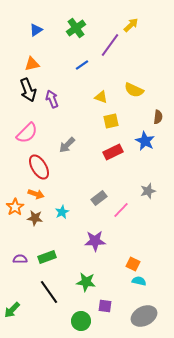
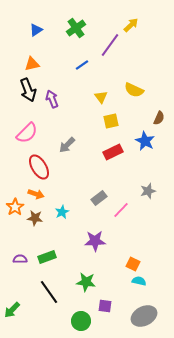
yellow triangle: rotated 32 degrees clockwise
brown semicircle: moved 1 px right, 1 px down; rotated 16 degrees clockwise
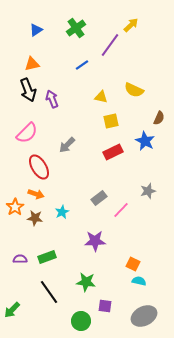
yellow triangle: rotated 40 degrees counterclockwise
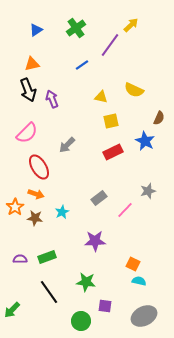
pink line: moved 4 px right
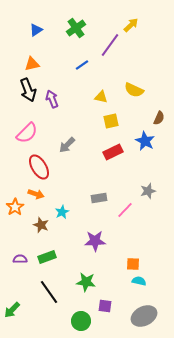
gray rectangle: rotated 28 degrees clockwise
brown star: moved 6 px right, 7 px down; rotated 14 degrees clockwise
orange square: rotated 24 degrees counterclockwise
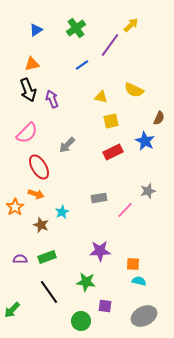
purple star: moved 5 px right, 10 px down
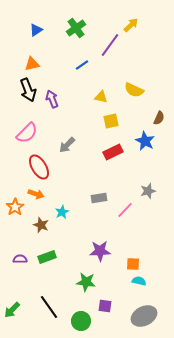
black line: moved 15 px down
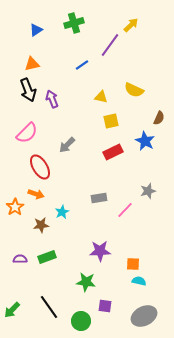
green cross: moved 2 px left, 5 px up; rotated 18 degrees clockwise
red ellipse: moved 1 px right
brown star: rotated 28 degrees counterclockwise
